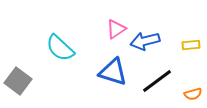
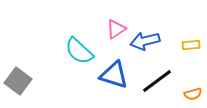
cyan semicircle: moved 19 px right, 3 px down
blue triangle: moved 1 px right, 3 px down
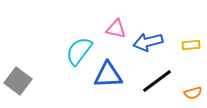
pink triangle: rotated 45 degrees clockwise
blue arrow: moved 3 px right, 1 px down
cyan semicircle: rotated 84 degrees clockwise
blue triangle: moved 6 px left; rotated 20 degrees counterclockwise
orange semicircle: moved 1 px up
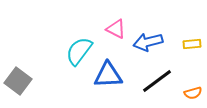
pink triangle: rotated 15 degrees clockwise
yellow rectangle: moved 1 px right, 1 px up
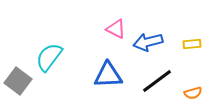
cyan semicircle: moved 30 px left, 6 px down
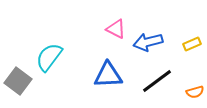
yellow rectangle: rotated 18 degrees counterclockwise
orange semicircle: moved 2 px right, 1 px up
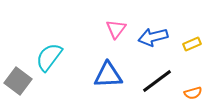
pink triangle: rotated 40 degrees clockwise
blue arrow: moved 5 px right, 5 px up
orange semicircle: moved 2 px left, 1 px down
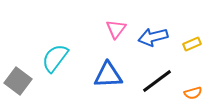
cyan semicircle: moved 6 px right, 1 px down
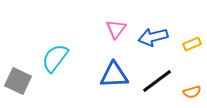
blue triangle: moved 6 px right
gray square: rotated 12 degrees counterclockwise
orange semicircle: moved 1 px left, 1 px up
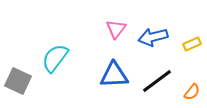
orange semicircle: rotated 36 degrees counterclockwise
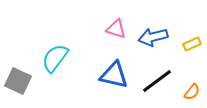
pink triangle: rotated 50 degrees counterclockwise
blue triangle: rotated 16 degrees clockwise
